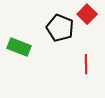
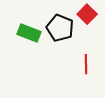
green rectangle: moved 10 px right, 14 px up
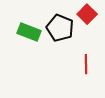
green rectangle: moved 1 px up
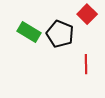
black pentagon: moved 6 px down
green rectangle: rotated 10 degrees clockwise
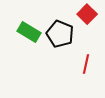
red line: rotated 12 degrees clockwise
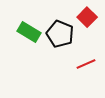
red square: moved 3 px down
red line: rotated 54 degrees clockwise
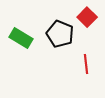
green rectangle: moved 8 px left, 6 px down
red line: rotated 72 degrees counterclockwise
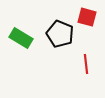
red square: rotated 30 degrees counterclockwise
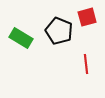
red square: rotated 30 degrees counterclockwise
black pentagon: moved 1 px left, 3 px up
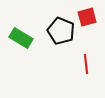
black pentagon: moved 2 px right
